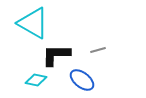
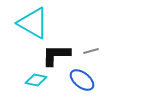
gray line: moved 7 px left, 1 px down
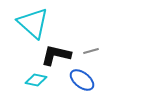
cyan triangle: rotated 12 degrees clockwise
black L-shape: rotated 12 degrees clockwise
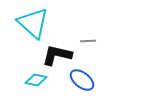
gray line: moved 3 px left, 10 px up; rotated 14 degrees clockwise
black L-shape: moved 1 px right
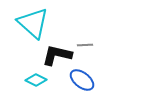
gray line: moved 3 px left, 4 px down
cyan diamond: rotated 15 degrees clockwise
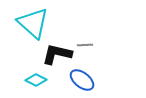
black L-shape: moved 1 px up
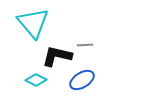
cyan triangle: rotated 8 degrees clockwise
black L-shape: moved 2 px down
blue ellipse: rotated 70 degrees counterclockwise
